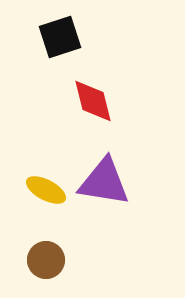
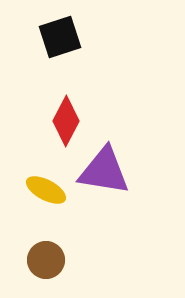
red diamond: moved 27 px left, 20 px down; rotated 42 degrees clockwise
purple triangle: moved 11 px up
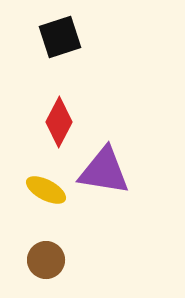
red diamond: moved 7 px left, 1 px down
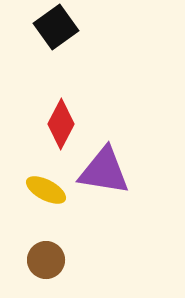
black square: moved 4 px left, 10 px up; rotated 18 degrees counterclockwise
red diamond: moved 2 px right, 2 px down
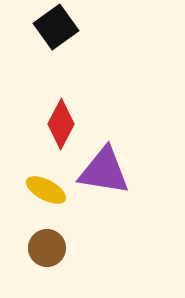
brown circle: moved 1 px right, 12 px up
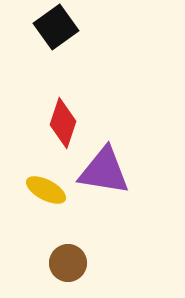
red diamond: moved 2 px right, 1 px up; rotated 9 degrees counterclockwise
brown circle: moved 21 px right, 15 px down
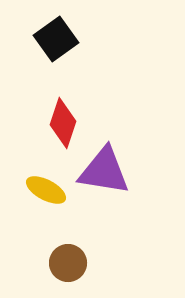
black square: moved 12 px down
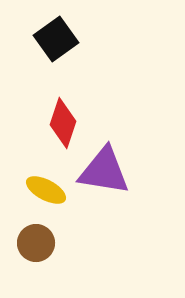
brown circle: moved 32 px left, 20 px up
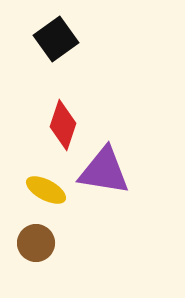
red diamond: moved 2 px down
